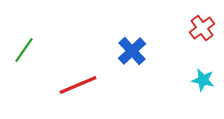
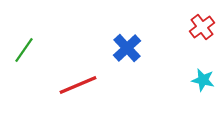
red cross: moved 1 px up
blue cross: moved 5 px left, 3 px up
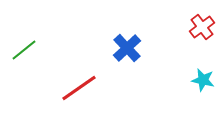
green line: rotated 16 degrees clockwise
red line: moved 1 px right, 3 px down; rotated 12 degrees counterclockwise
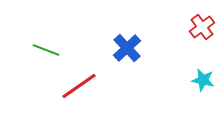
green line: moved 22 px right; rotated 60 degrees clockwise
red line: moved 2 px up
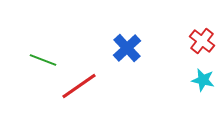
red cross: moved 14 px down; rotated 15 degrees counterclockwise
green line: moved 3 px left, 10 px down
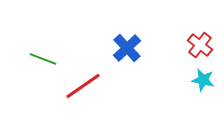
red cross: moved 2 px left, 4 px down
green line: moved 1 px up
red line: moved 4 px right
